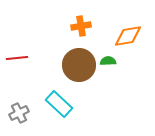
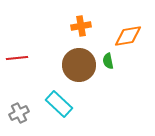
green semicircle: rotated 98 degrees counterclockwise
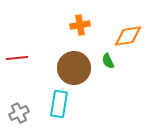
orange cross: moved 1 px left, 1 px up
green semicircle: rotated 14 degrees counterclockwise
brown circle: moved 5 px left, 3 px down
cyan rectangle: rotated 56 degrees clockwise
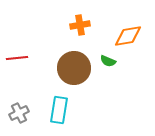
green semicircle: rotated 42 degrees counterclockwise
cyan rectangle: moved 6 px down
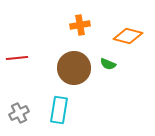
orange diamond: rotated 24 degrees clockwise
green semicircle: moved 3 px down
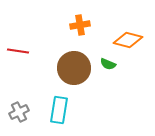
orange diamond: moved 4 px down
red line: moved 1 px right, 7 px up; rotated 15 degrees clockwise
gray cross: moved 1 px up
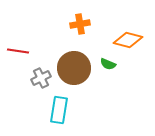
orange cross: moved 1 px up
gray cross: moved 22 px right, 34 px up
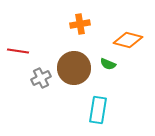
cyan rectangle: moved 39 px right
